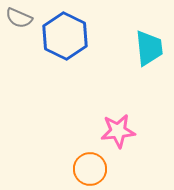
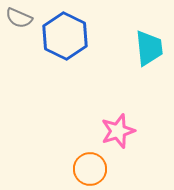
pink star: rotated 12 degrees counterclockwise
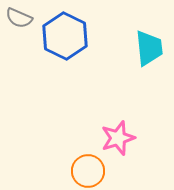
pink star: moved 7 px down
orange circle: moved 2 px left, 2 px down
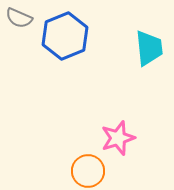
blue hexagon: rotated 12 degrees clockwise
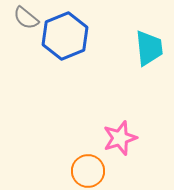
gray semicircle: moved 7 px right; rotated 16 degrees clockwise
pink star: moved 2 px right
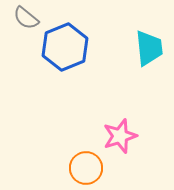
blue hexagon: moved 11 px down
pink star: moved 2 px up
orange circle: moved 2 px left, 3 px up
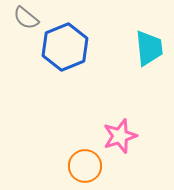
orange circle: moved 1 px left, 2 px up
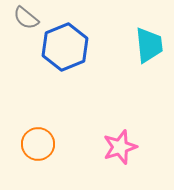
cyan trapezoid: moved 3 px up
pink star: moved 11 px down
orange circle: moved 47 px left, 22 px up
